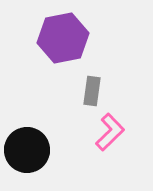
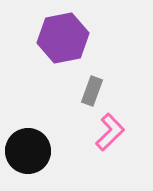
gray rectangle: rotated 12 degrees clockwise
black circle: moved 1 px right, 1 px down
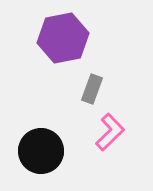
gray rectangle: moved 2 px up
black circle: moved 13 px right
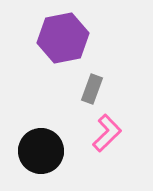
pink L-shape: moved 3 px left, 1 px down
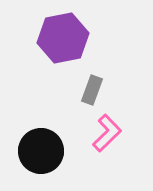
gray rectangle: moved 1 px down
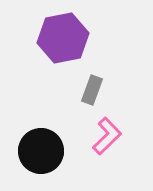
pink L-shape: moved 3 px down
